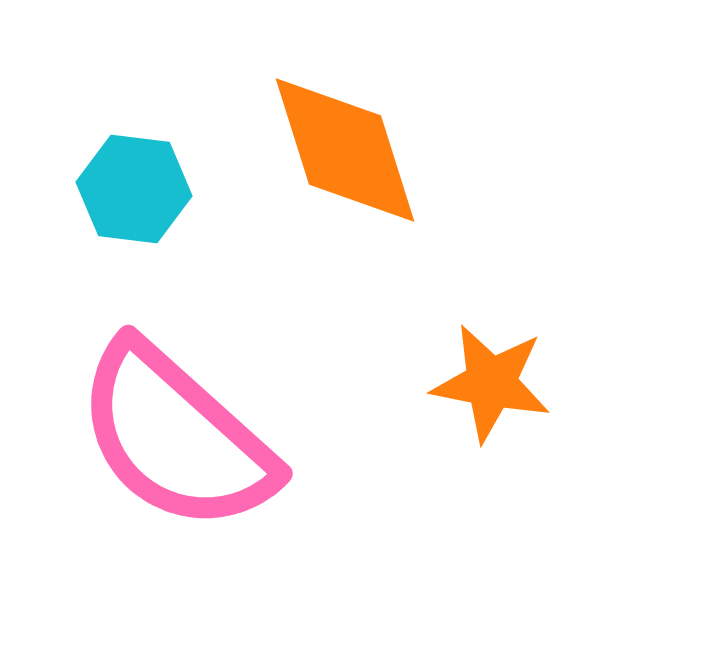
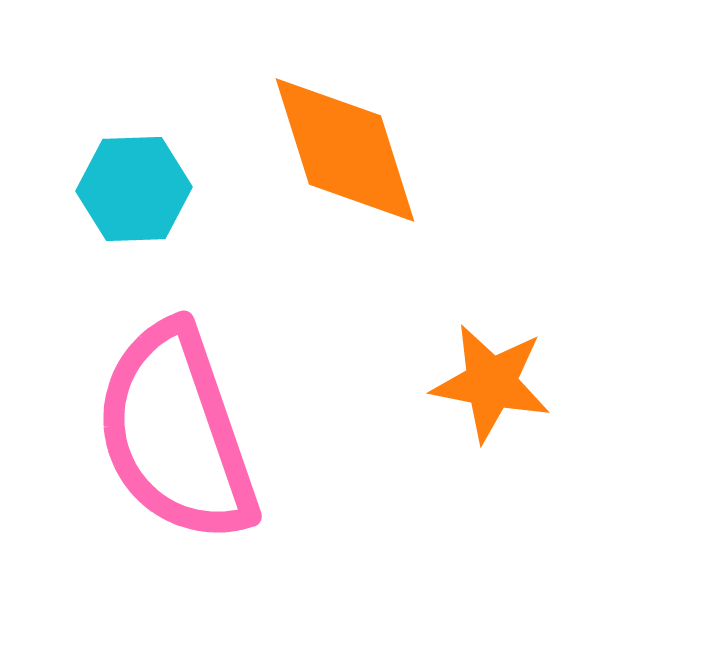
cyan hexagon: rotated 9 degrees counterclockwise
pink semicircle: moved 4 px up; rotated 29 degrees clockwise
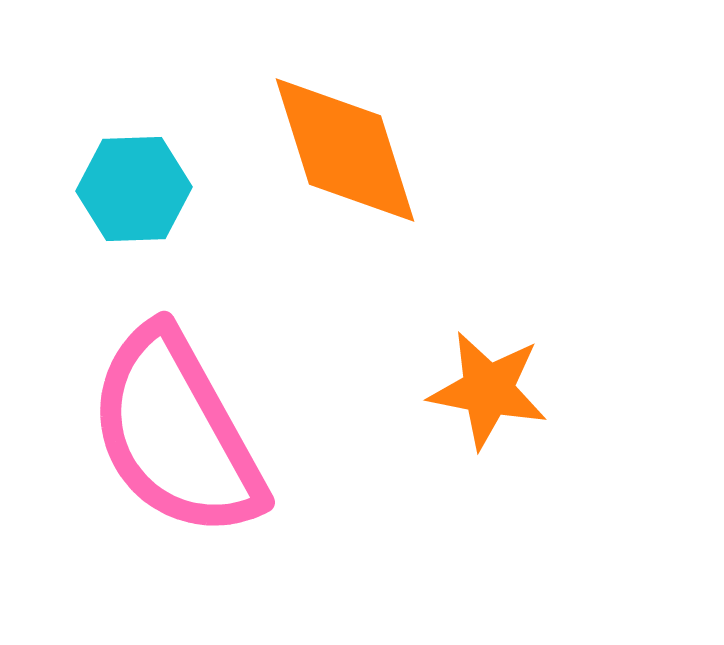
orange star: moved 3 px left, 7 px down
pink semicircle: rotated 10 degrees counterclockwise
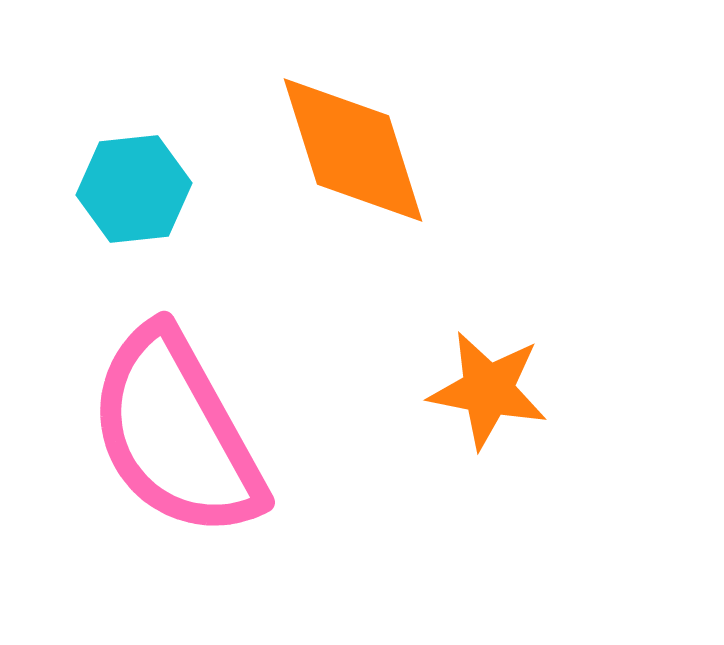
orange diamond: moved 8 px right
cyan hexagon: rotated 4 degrees counterclockwise
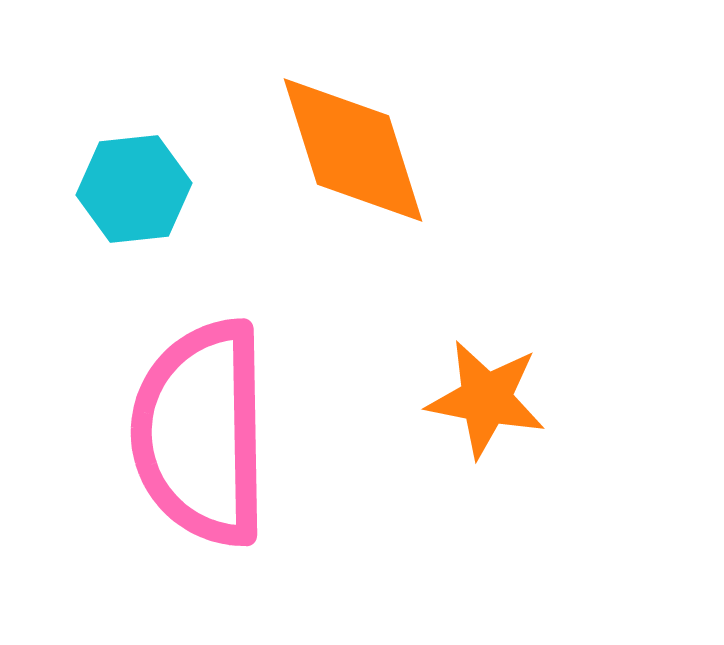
orange star: moved 2 px left, 9 px down
pink semicircle: moved 25 px right; rotated 28 degrees clockwise
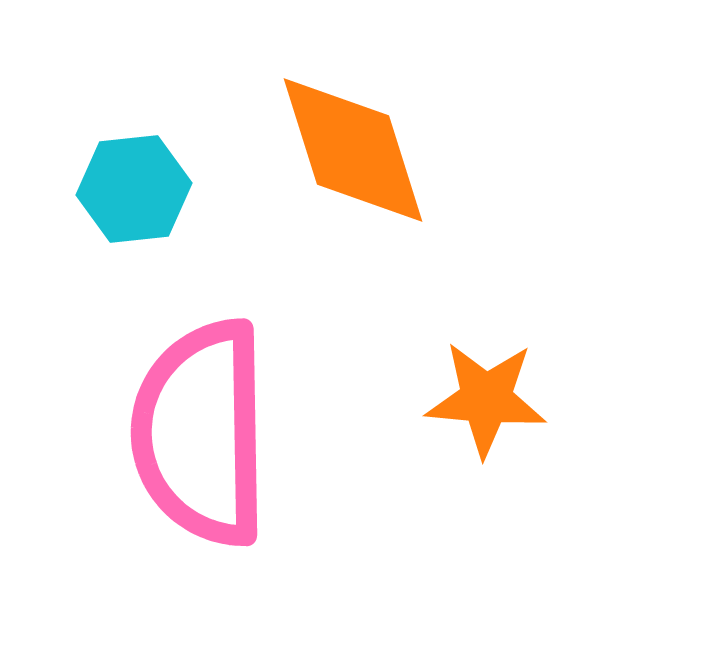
orange star: rotated 6 degrees counterclockwise
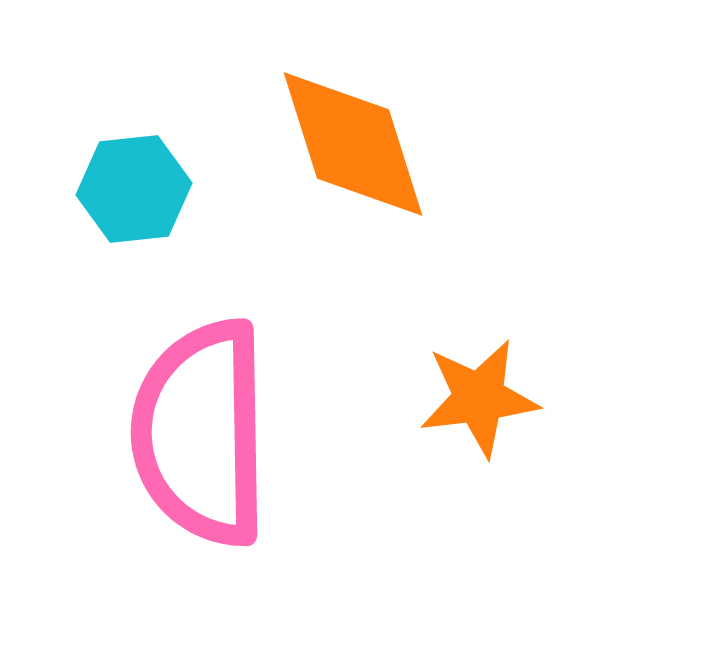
orange diamond: moved 6 px up
orange star: moved 7 px left, 1 px up; rotated 12 degrees counterclockwise
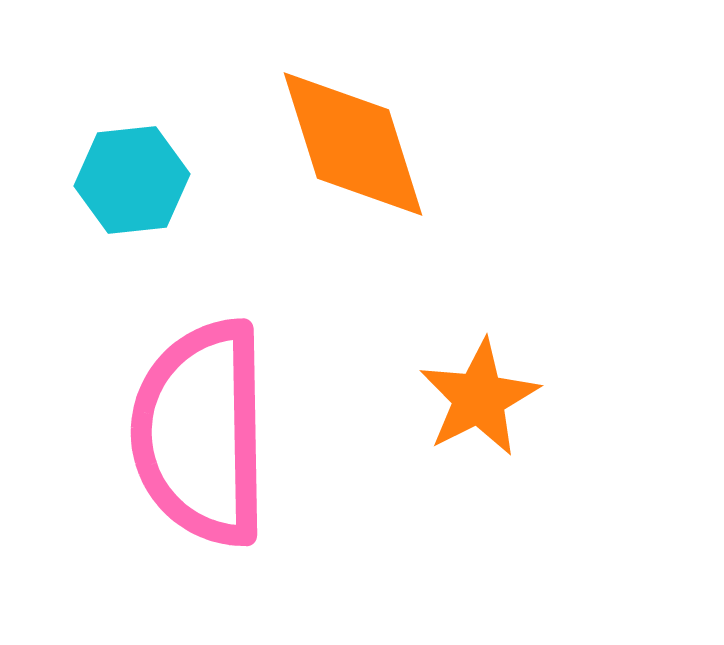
cyan hexagon: moved 2 px left, 9 px up
orange star: rotated 20 degrees counterclockwise
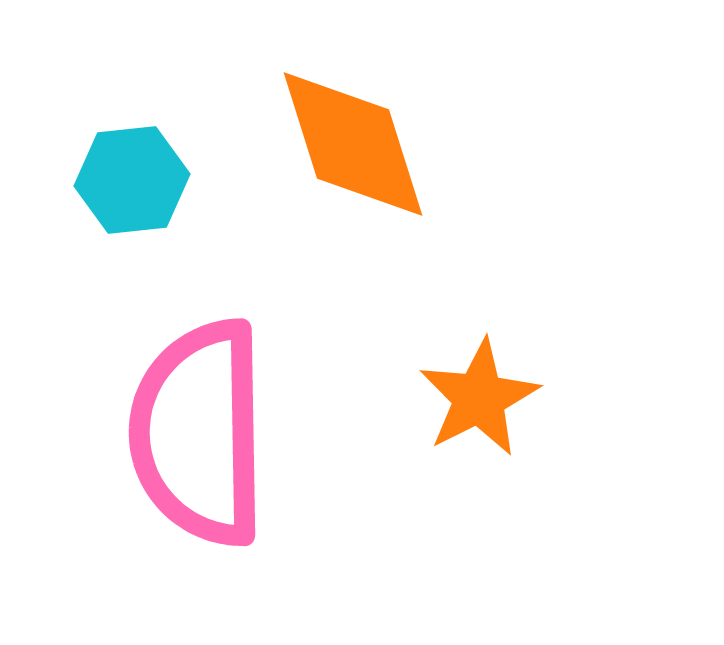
pink semicircle: moved 2 px left
